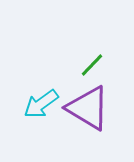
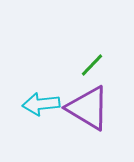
cyan arrow: rotated 30 degrees clockwise
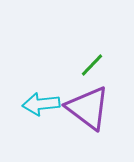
purple triangle: rotated 6 degrees clockwise
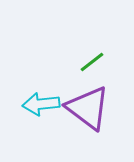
green line: moved 3 px up; rotated 8 degrees clockwise
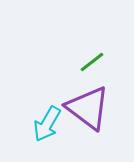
cyan arrow: moved 6 px right, 20 px down; rotated 54 degrees counterclockwise
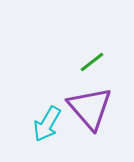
purple triangle: moved 2 px right; rotated 12 degrees clockwise
